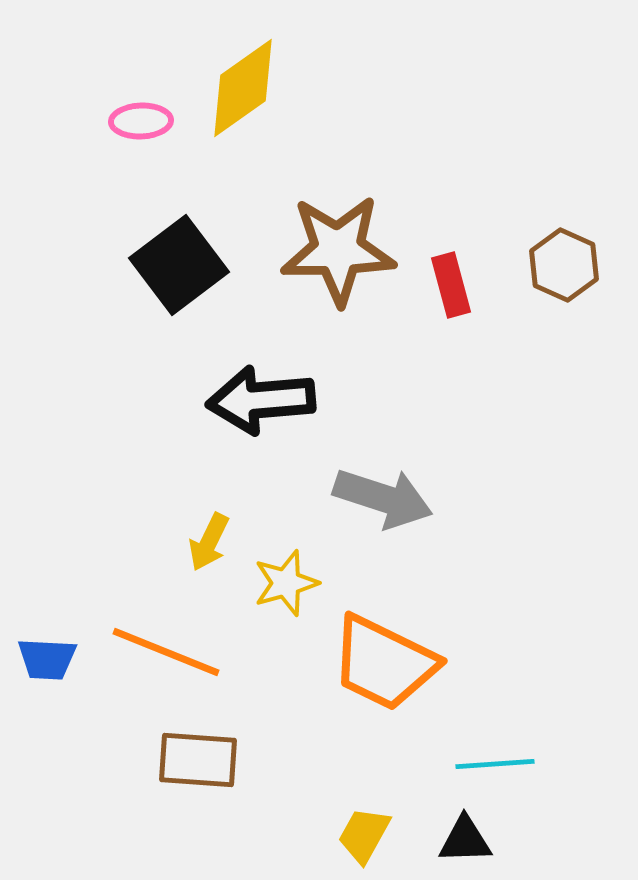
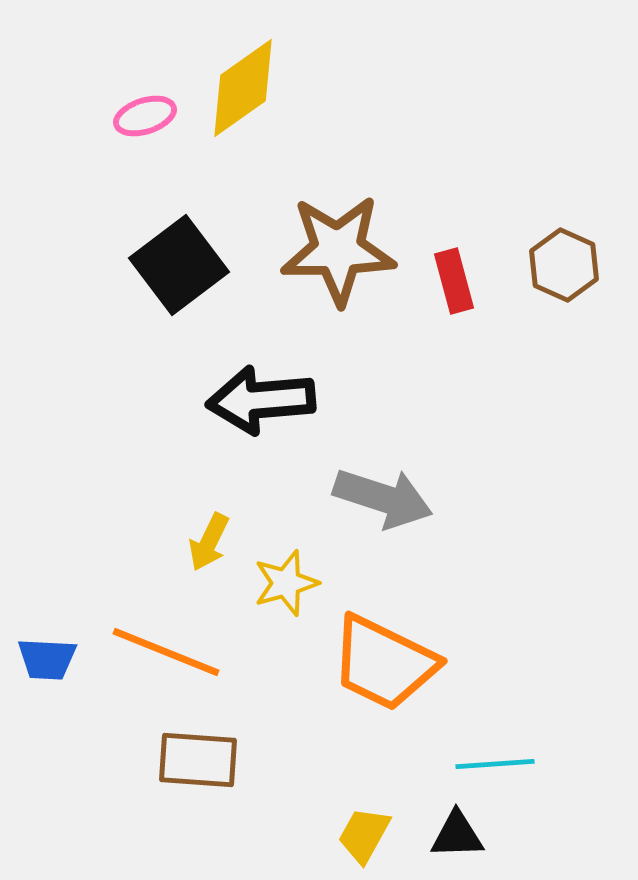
pink ellipse: moved 4 px right, 5 px up; rotated 16 degrees counterclockwise
red rectangle: moved 3 px right, 4 px up
black triangle: moved 8 px left, 5 px up
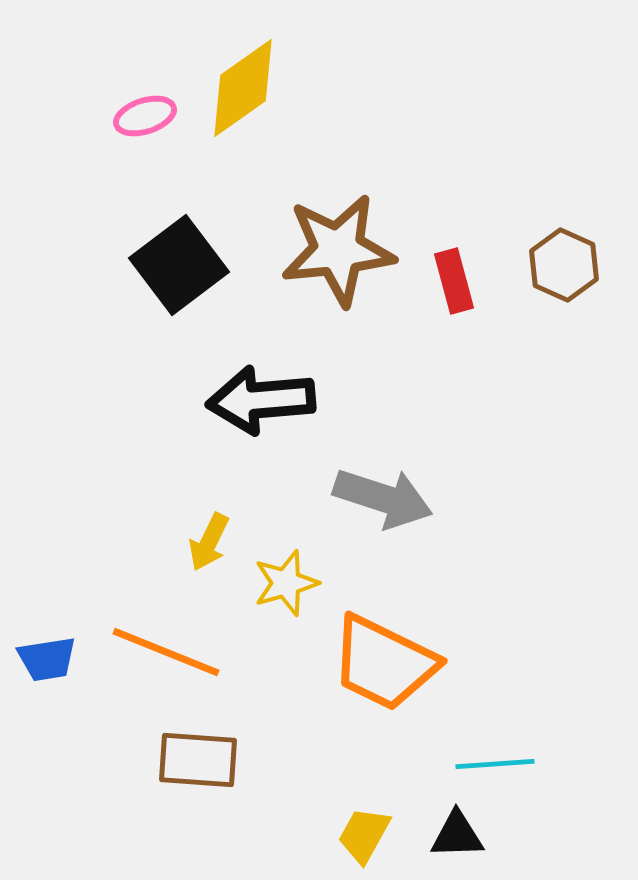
brown star: rotated 5 degrees counterclockwise
blue trapezoid: rotated 12 degrees counterclockwise
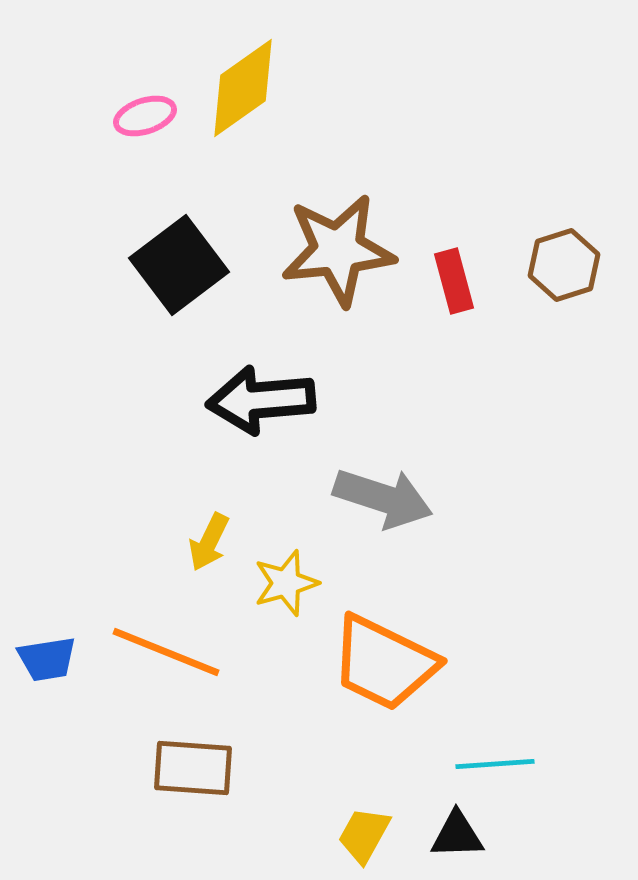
brown hexagon: rotated 18 degrees clockwise
brown rectangle: moved 5 px left, 8 px down
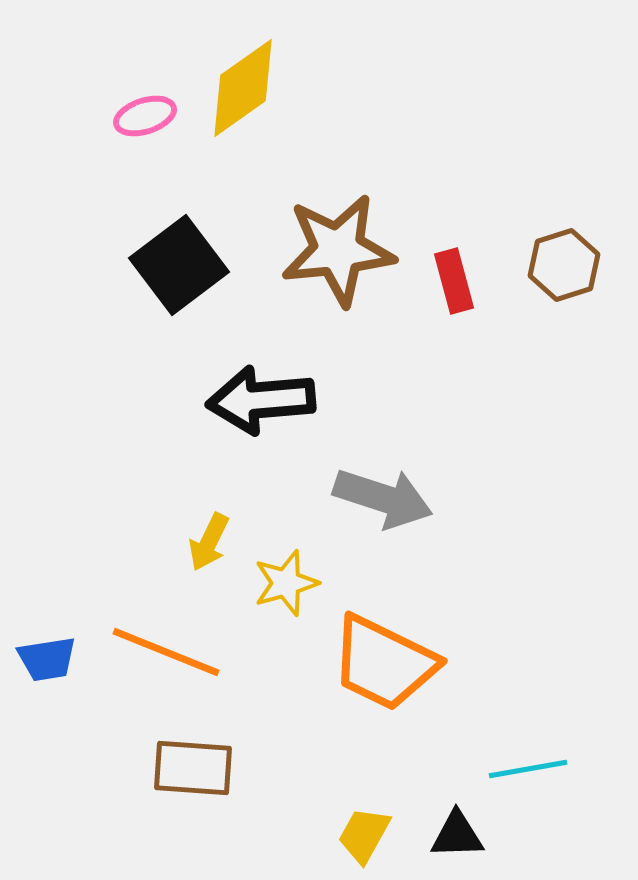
cyan line: moved 33 px right, 5 px down; rotated 6 degrees counterclockwise
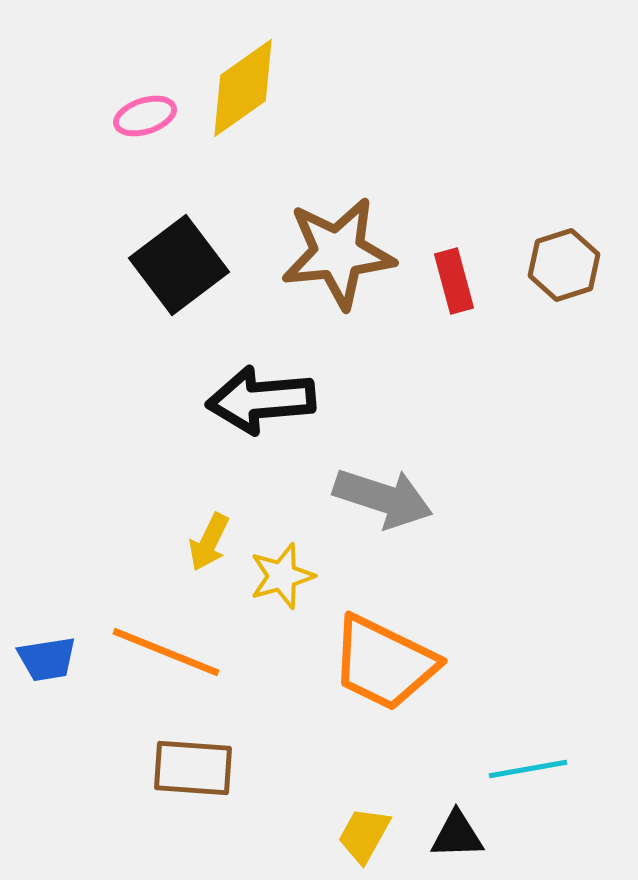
brown star: moved 3 px down
yellow star: moved 4 px left, 7 px up
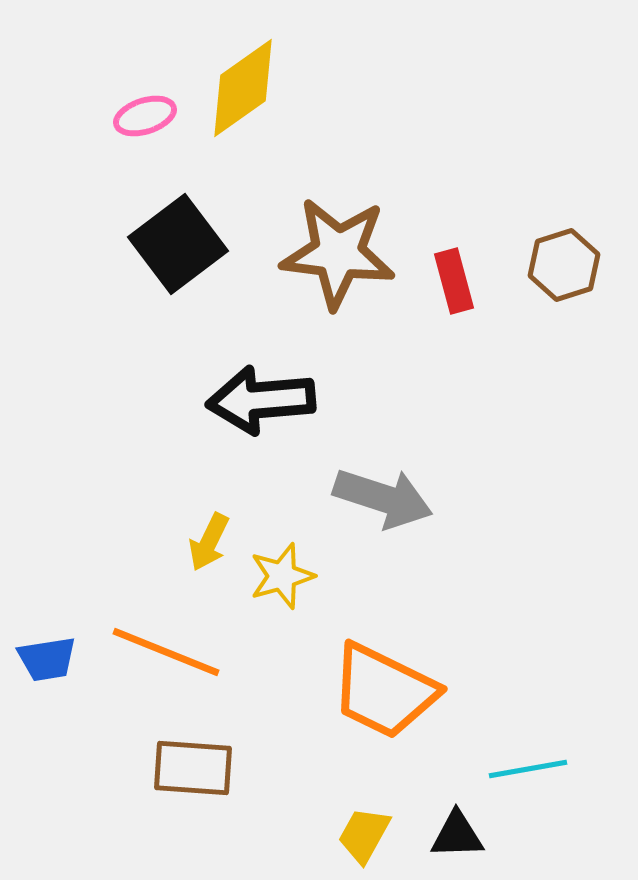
brown star: rotated 13 degrees clockwise
black square: moved 1 px left, 21 px up
orange trapezoid: moved 28 px down
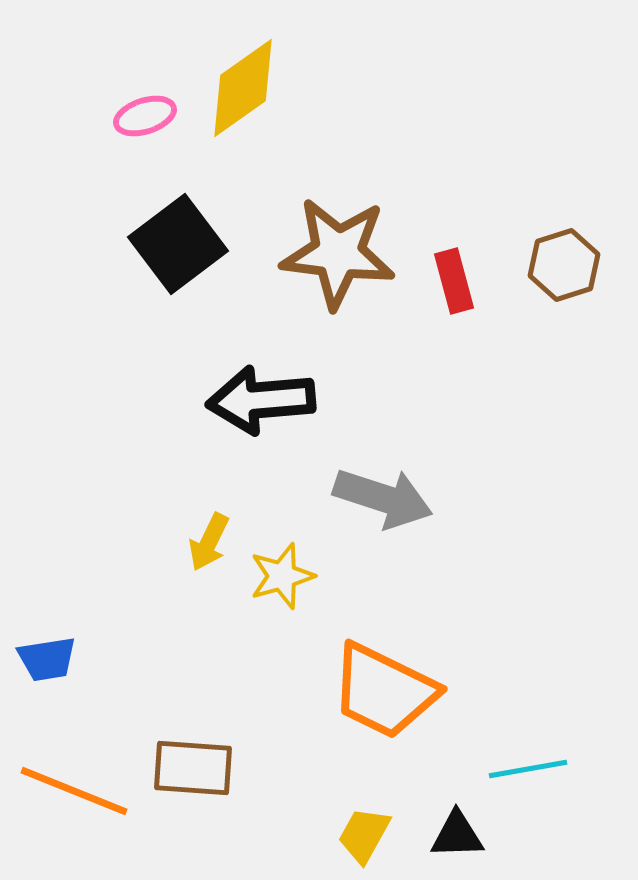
orange line: moved 92 px left, 139 px down
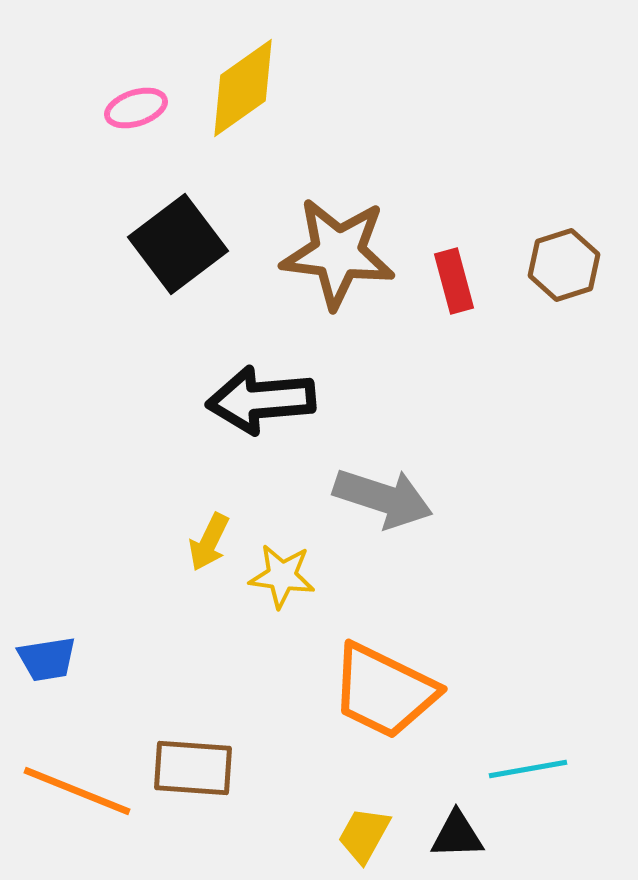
pink ellipse: moved 9 px left, 8 px up
yellow star: rotated 24 degrees clockwise
orange line: moved 3 px right
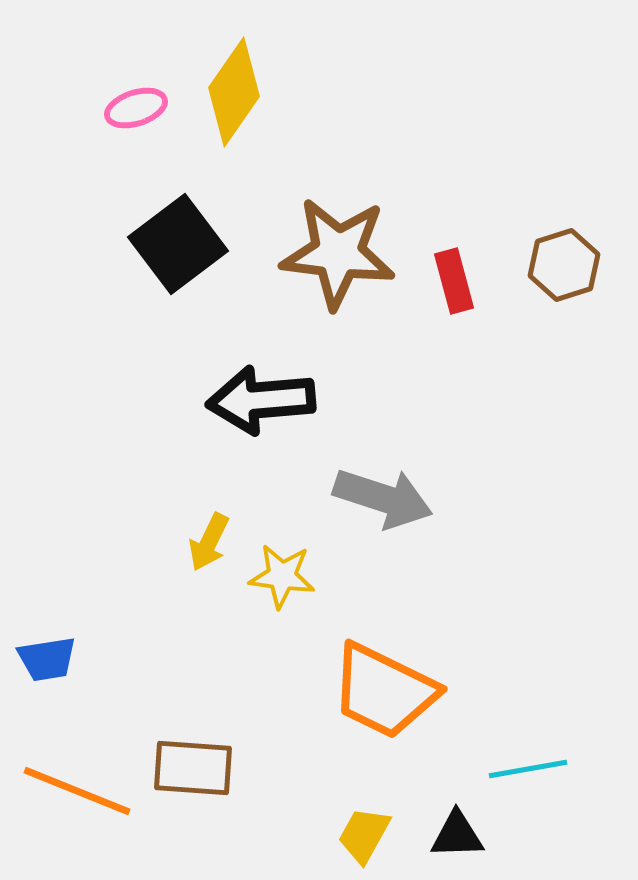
yellow diamond: moved 9 px left, 4 px down; rotated 20 degrees counterclockwise
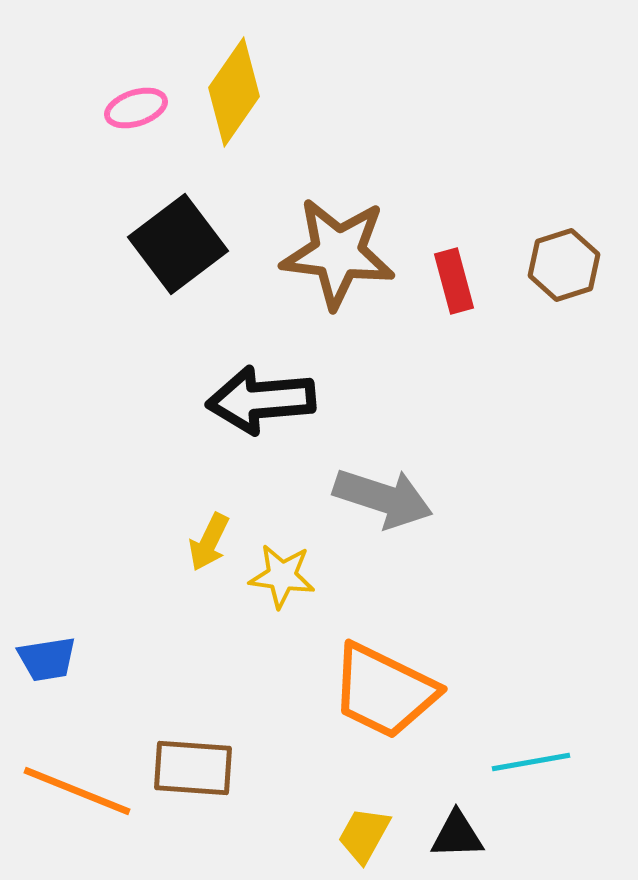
cyan line: moved 3 px right, 7 px up
